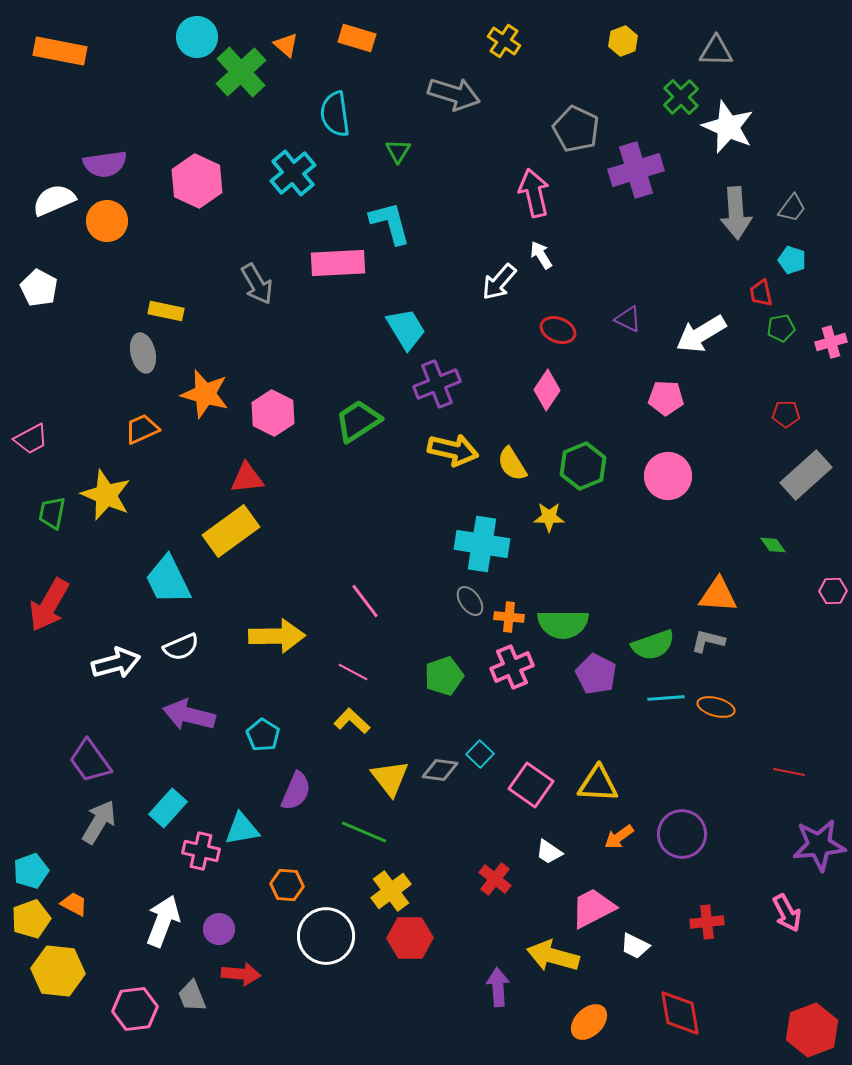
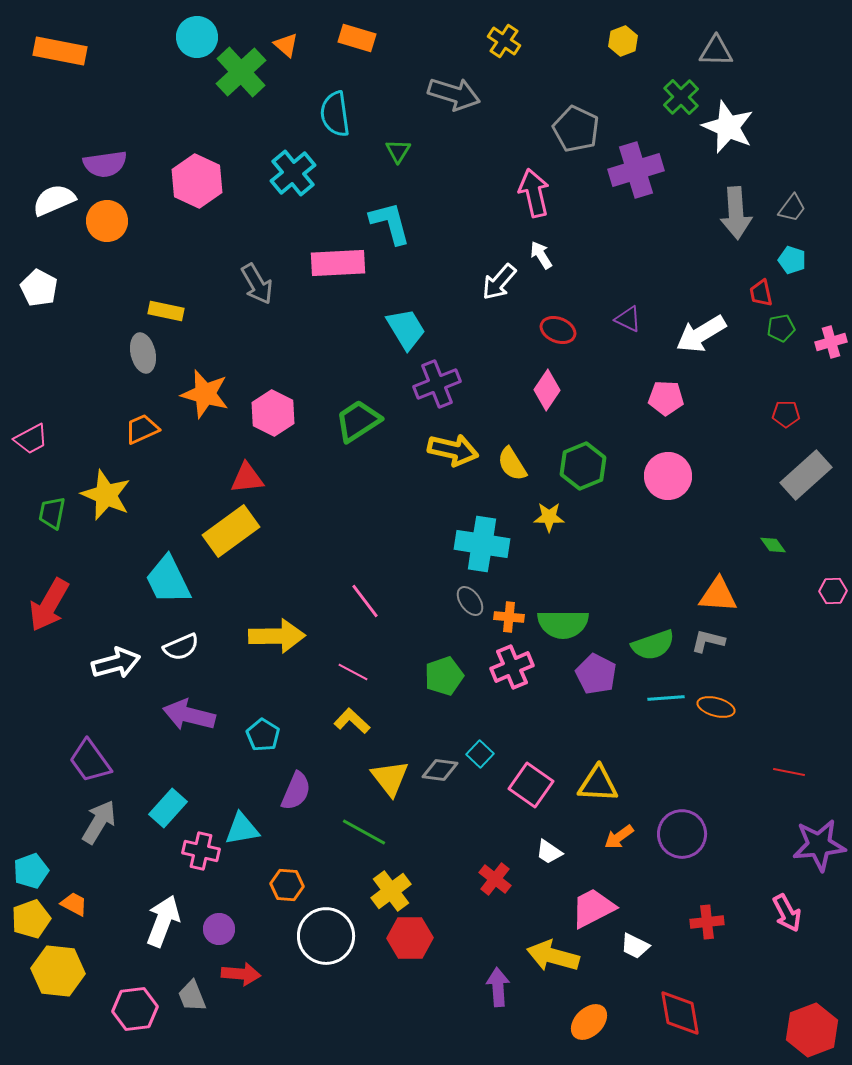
green line at (364, 832): rotated 6 degrees clockwise
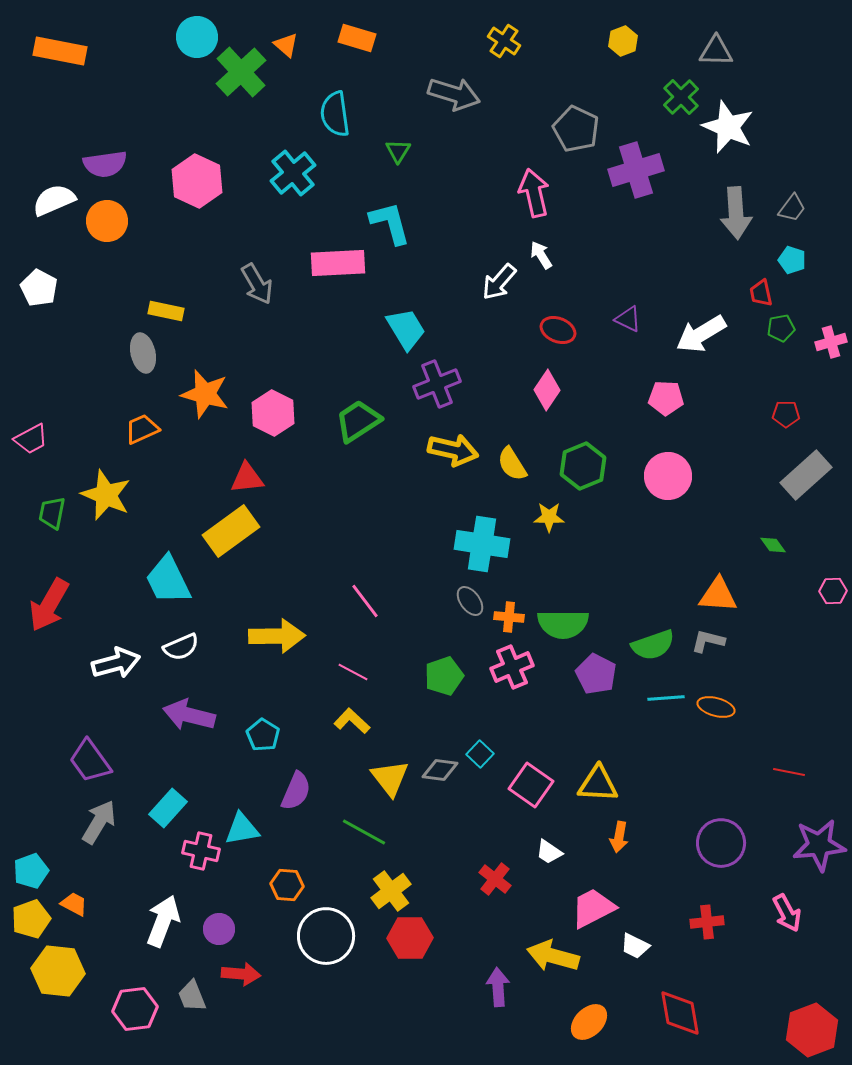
purple circle at (682, 834): moved 39 px right, 9 px down
orange arrow at (619, 837): rotated 44 degrees counterclockwise
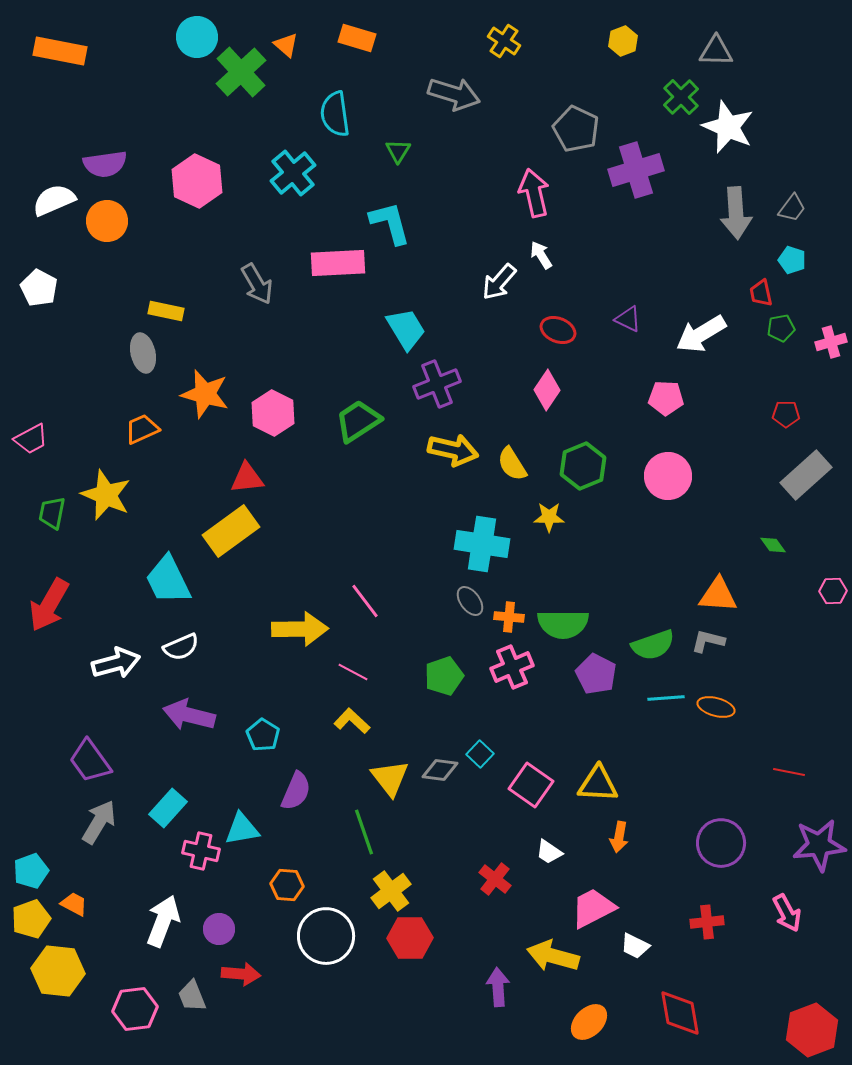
yellow arrow at (277, 636): moved 23 px right, 7 px up
green line at (364, 832): rotated 42 degrees clockwise
